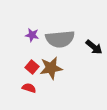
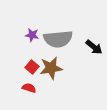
gray semicircle: moved 2 px left
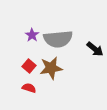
purple star: rotated 24 degrees clockwise
black arrow: moved 1 px right, 2 px down
red square: moved 3 px left, 1 px up
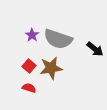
gray semicircle: rotated 24 degrees clockwise
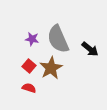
purple star: moved 4 px down; rotated 24 degrees counterclockwise
gray semicircle: rotated 48 degrees clockwise
black arrow: moved 5 px left
brown star: rotated 20 degrees counterclockwise
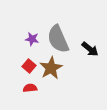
red semicircle: moved 1 px right; rotated 24 degrees counterclockwise
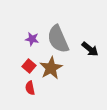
red semicircle: rotated 96 degrees counterclockwise
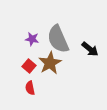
brown star: moved 1 px left, 5 px up
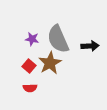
black arrow: moved 3 px up; rotated 42 degrees counterclockwise
red semicircle: rotated 80 degrees counterclockwise
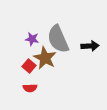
brown star: moved 5 px left, 5 px up; rotated 15 degrees counterclockwise
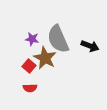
black arrow: rotated 24 degrees clockwise
